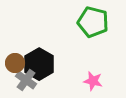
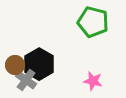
brown circle: moved 2 px down
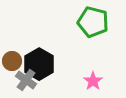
brown circle: moved 3 px left, 4 px up
pink star: rotated 24 degrees clockwise
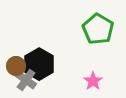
green pentagon: moved 5 px right, 7 px down; rotated 16 degrees clockwise
brown circle: moved 4 px right, 5 px down
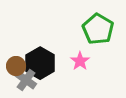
black hexagon: moved 1 px right, 1 px up
pink star: moved 13 px left, 20 px up
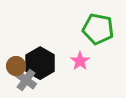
green pentagon: rotated 20 degrees counterclockwise
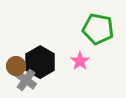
black hexagon: moved 1 px up
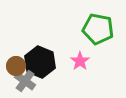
black hexagon: rotated 8 degrees counterclockwise
gray cross: moved 1 px left, 1 px down
